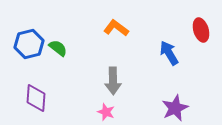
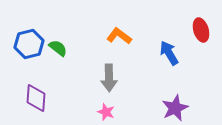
orange L-shape: moved 3 px right, 8 px down
gray arrow: moved 4 px left, 3 px up
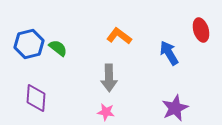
pink star: rotated 12 degrees counterclockwise
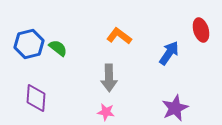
blue arrow: rotated 65 degrees clockwise
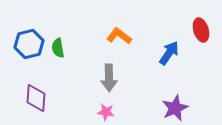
green semicircle: rotated 138 degrees counterclockwise
